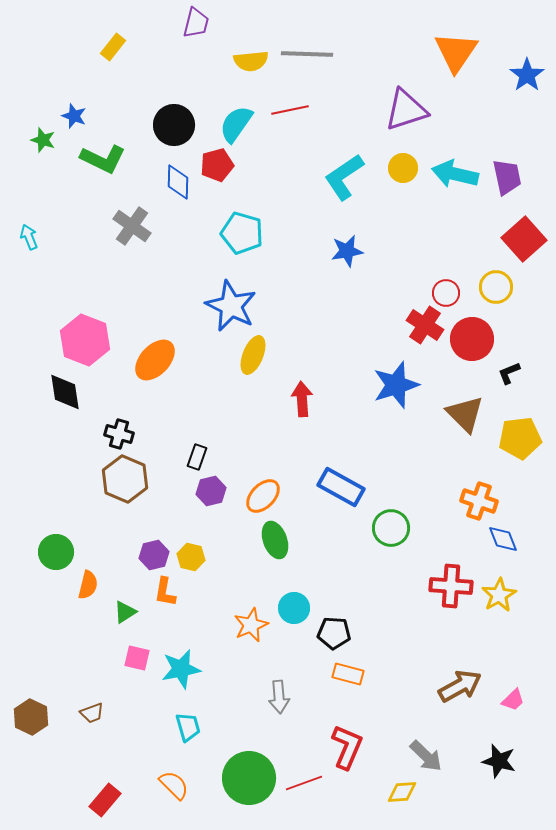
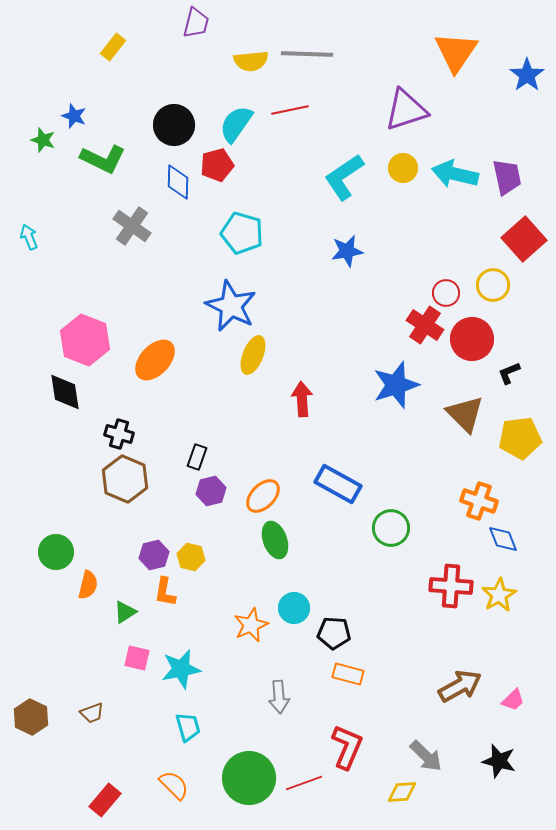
yellow circle at (496, 287): moved 3 px left, 2 px up
blue rectangle at (341, 487): moved 3 px left, 3 px up
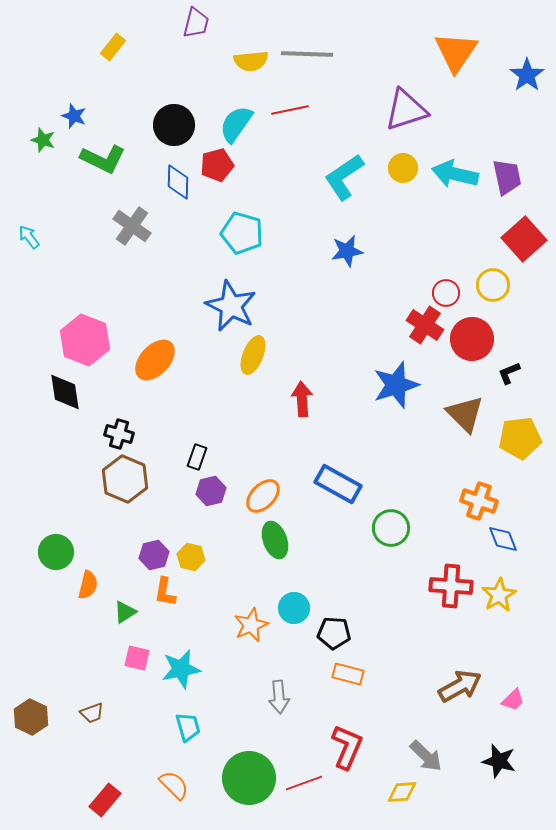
cyan arrow at (29, 237): rotated 15 degrees counterclockwise
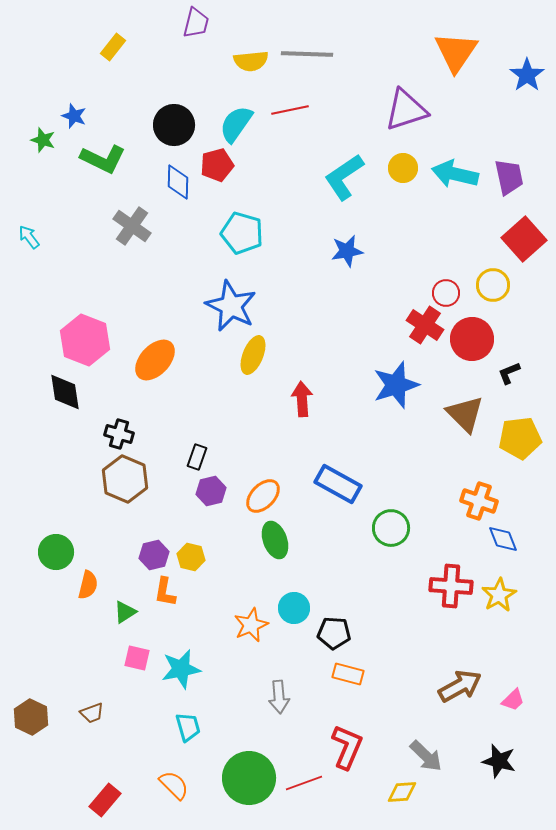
purple trapezoid at (507, 177): moved 2 px right
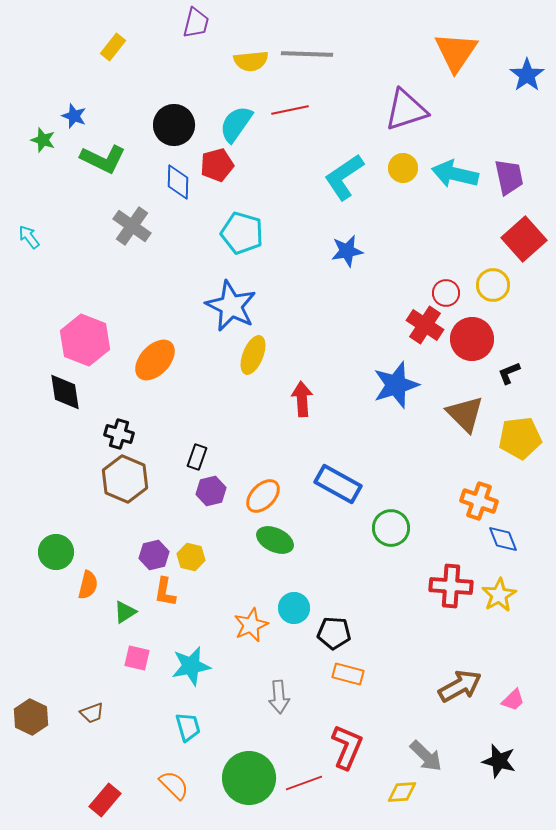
green ellipse at (275, 540): rotated 45 degrees counterclockwise
cyan star at (181, 669): moved 10 px right, 3 px up
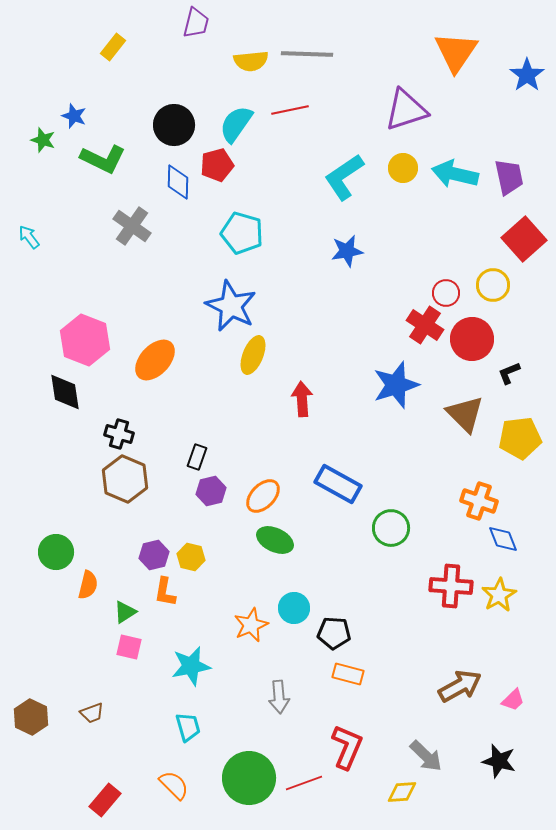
pink square at (137, 658): moved 8 px left, 11 px up
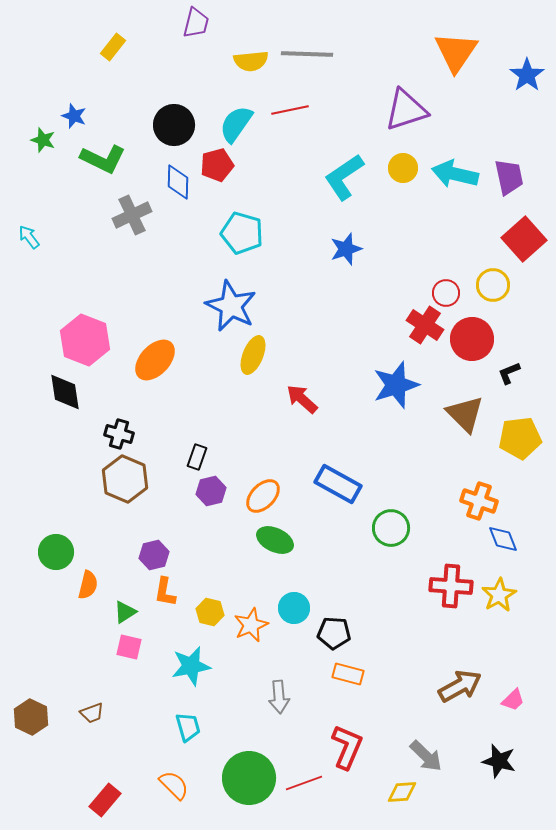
gray cross at (132, 226): moved 11 px up; rotated 30 degrees clockwise
blue star at (347, 251): moved 1 px left, 2 px up; rotated 8 degrees counterclockwise
red arrow at (302, 399): rotated 44 degrees counterclockwise
yellow hexagon at (191, 557): moved 19 px right, 55 px down
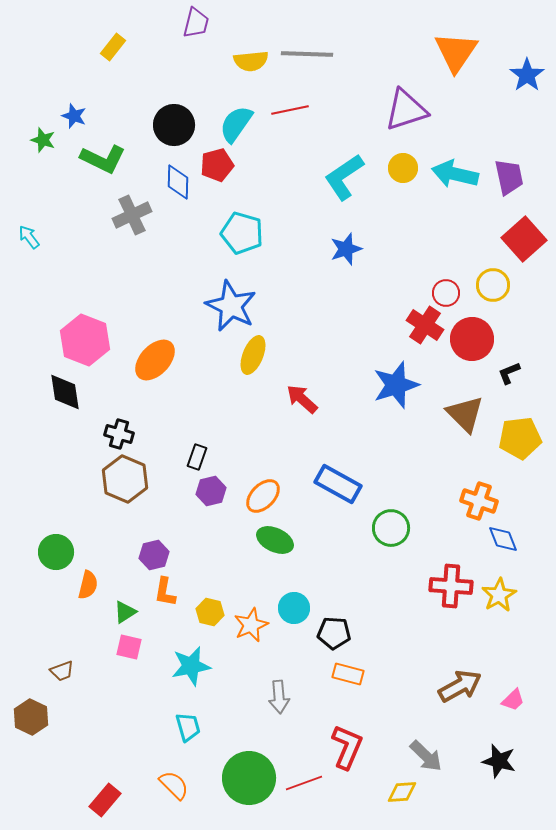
brown trapezoid at (92, 713): moved 30 px left, 42 px up
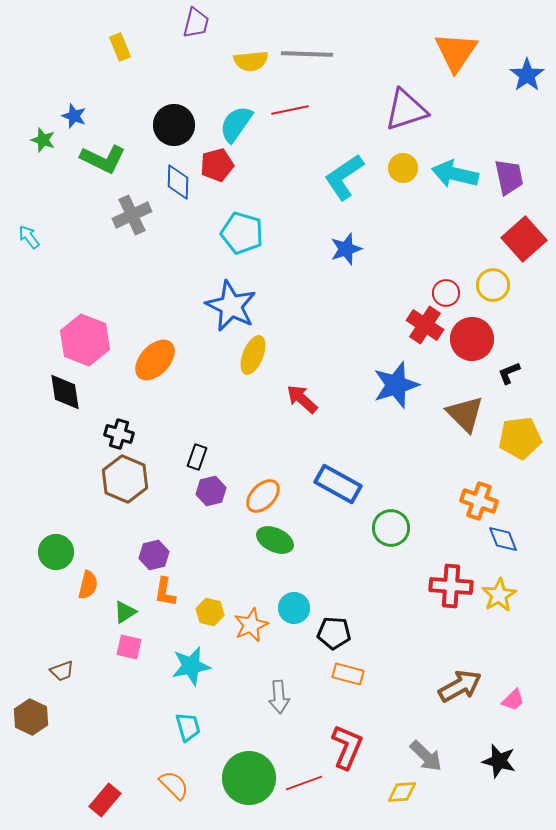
yellow rectangle at (113, 47): moved 7 px right; rotated 60 degrees counterclockwise
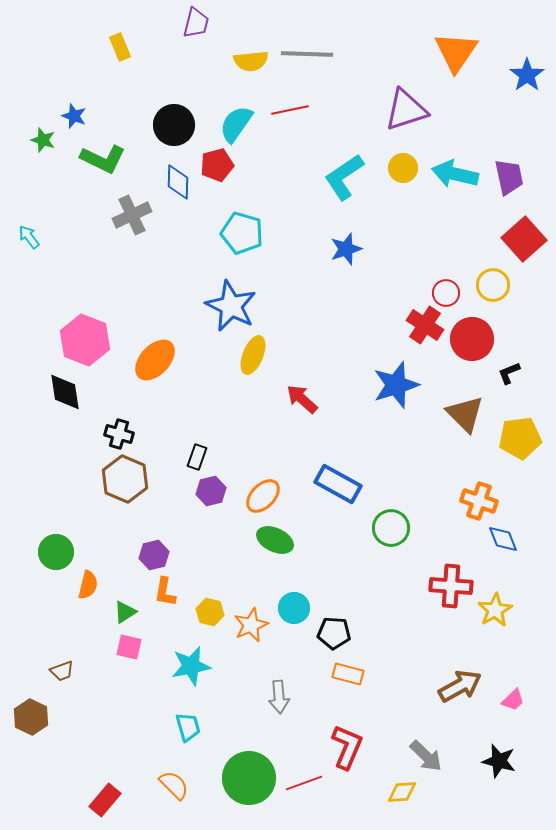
yellow star at (499, 595): moved 4 px left, 15 px down
